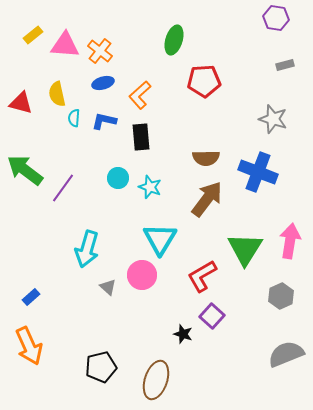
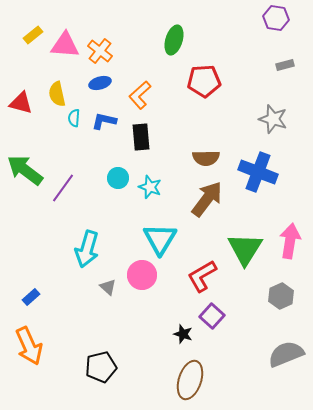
blue ellipse: moved 3 px left
brown ellipse: moved 34 px right
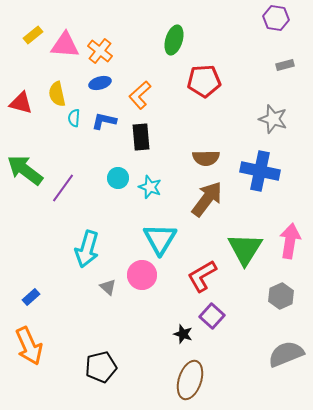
blue cross: moved 2 px right, 1 px up; rotated 9 degrees counterclockwise
